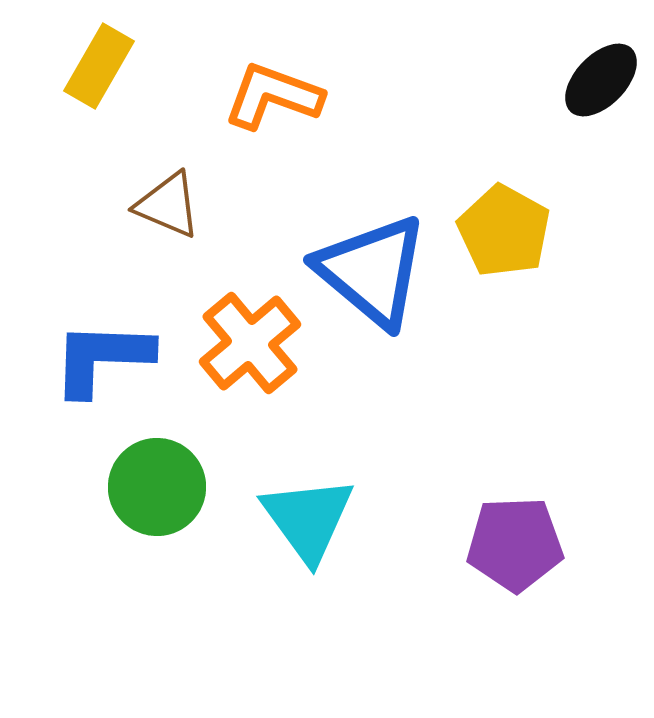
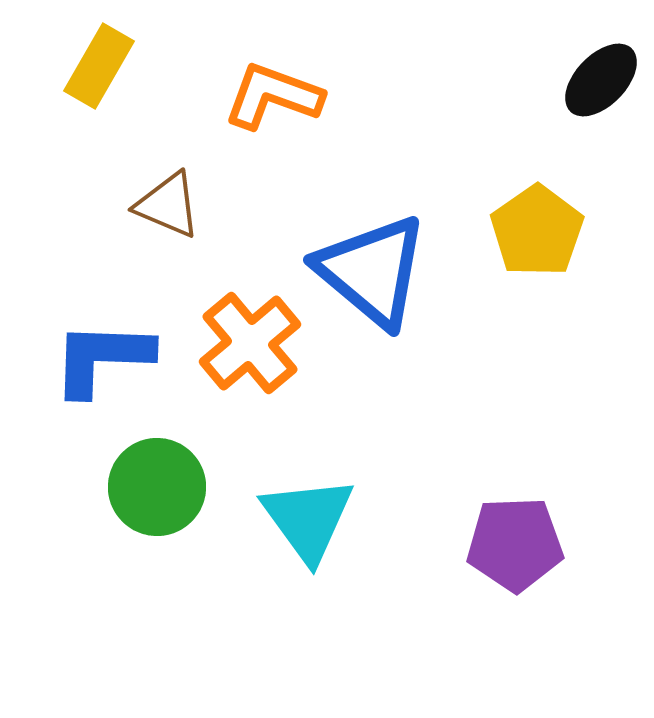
yellow pentagon: moved 33 px right; rotated 8 degrees clockwise
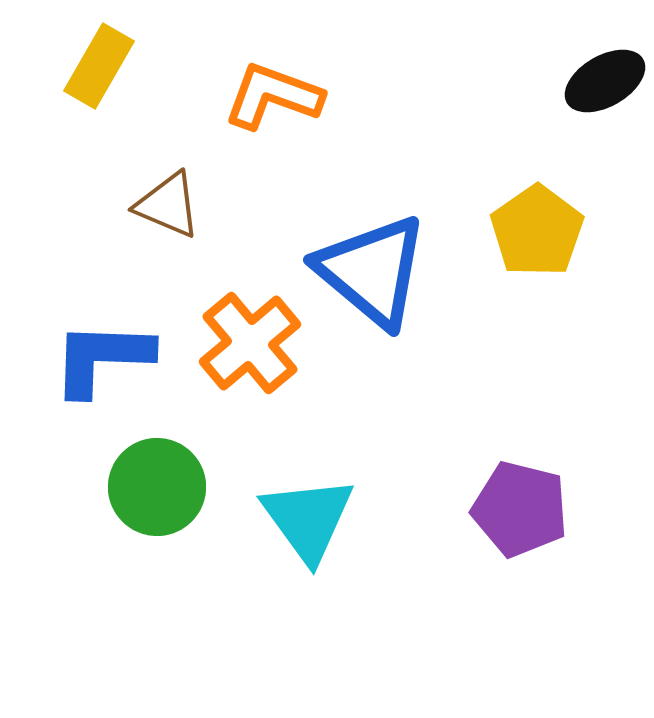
black ellipse: moved 4 px right, 1 px down; rotated 16 degrees clockwise
purple pentagon: moved 5 px right, 35 px up; rotated 16 degrees clockwise
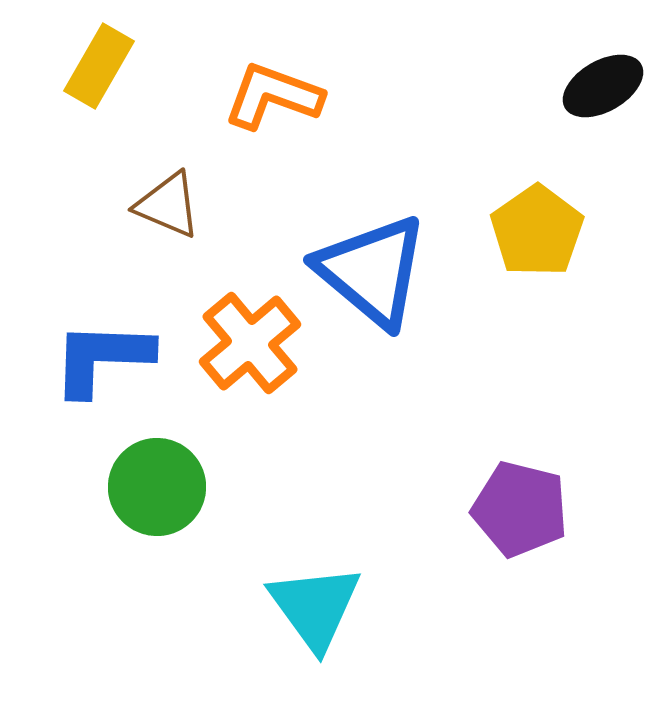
black ellipse: moved 2 px left, 5 px down
cyan triangle: moved 7 px right, 88 px down
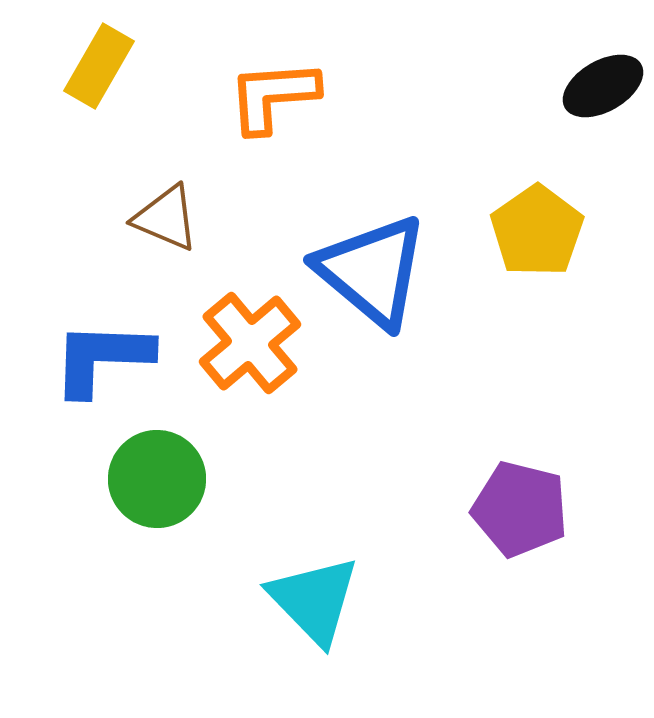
orange L-shape: rotated 24 degrees counterclockwise
brown triangle: moved 2 px left, 13 px down
green circle: moved 8 px up
cyan triangle: moved 1 px left, 7 px up; rotated 8 degrees counterclockwise
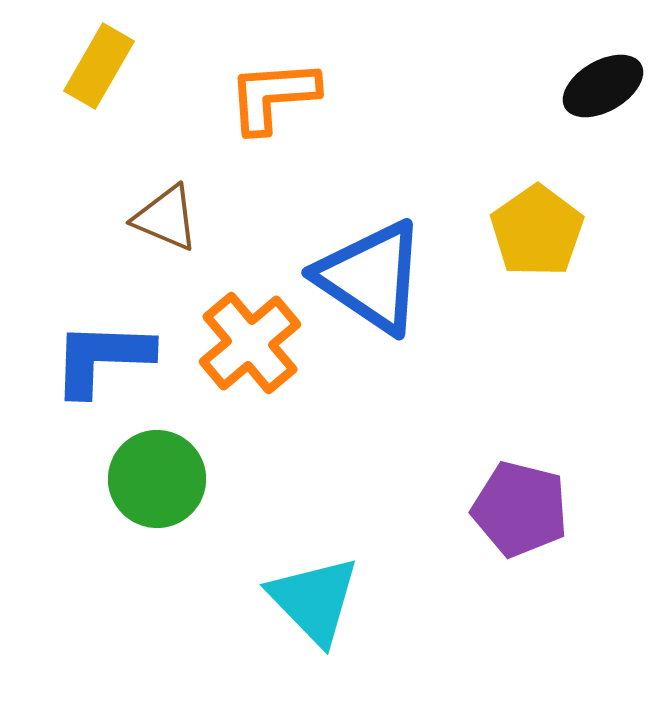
blue triangle: moved 1 px left, 6 px down; rotated 6 degrees counterclockwise
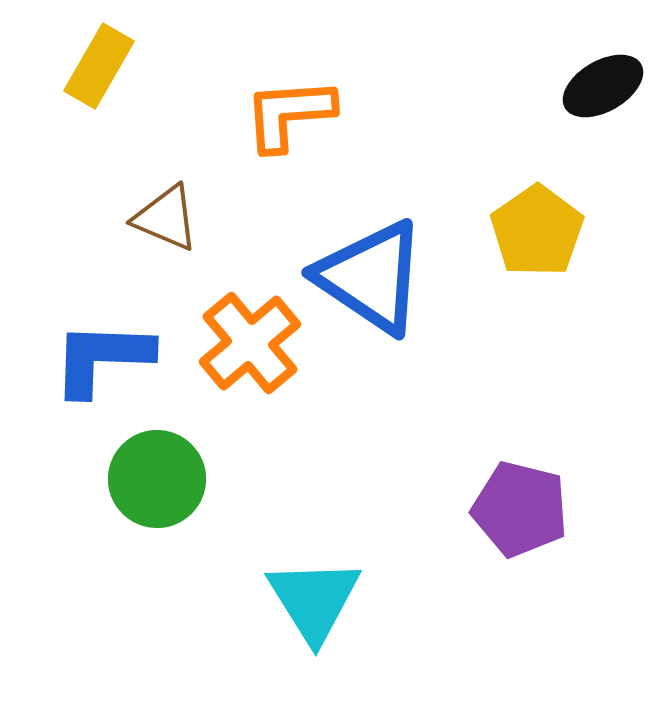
orange L-shape: moved 16 px right, 18 px down
cyan triangle: rotated 12 degrees clockwise
